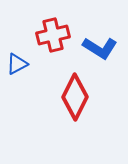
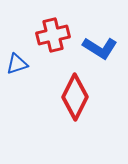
blue triangle: rotated 10 degrees clockwise
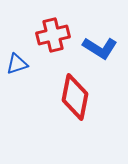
red diamond: rotated 15 degrees counterclockwise
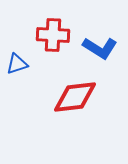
red cross: rotated 16 degrees clockwise
red diamond: rotated 72 degrees clockwise
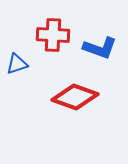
blue L-shape: rotated 12 degrees counterclockwise
red diamond: rotated 27 degrees clockwise
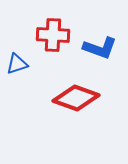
red diamond: moved 1 px right, 1 px down
